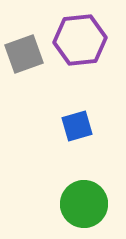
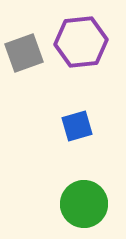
purple hexagon: moved 1 px right, 2 px down
gray square: moved 1 px up
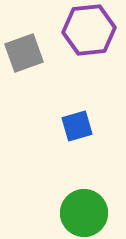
purple hexagon: moved 8 px right, 12 px up
green circle: moved 9 px down
